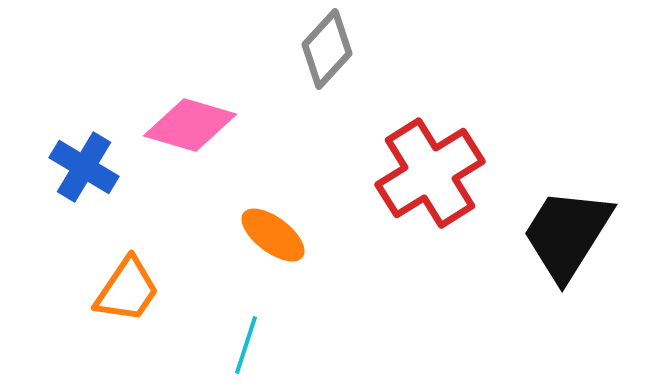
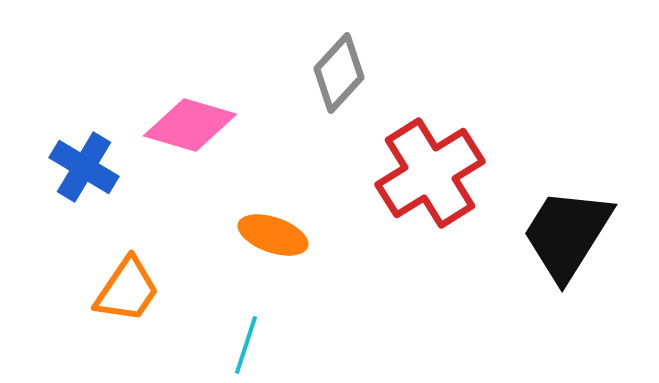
gray diamond: moved 12 px right, 24 px down
orange ellipse: rotated 18 degrees counterclockwise
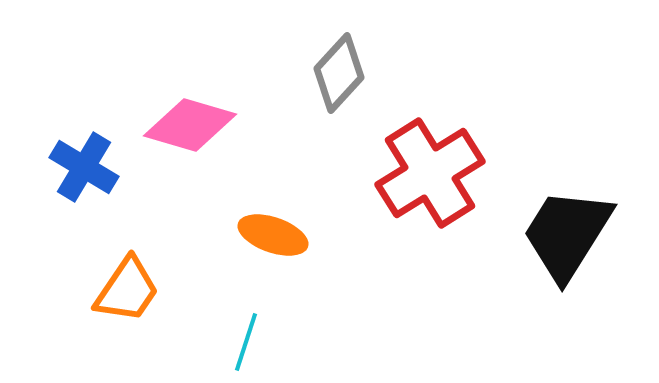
cyan line: moved 3 px up
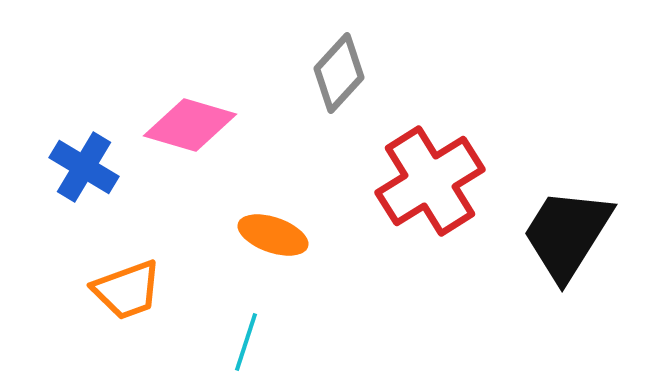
red cross: moved 8 px down
orange trapezoid: rotated 36 degrees clockwise
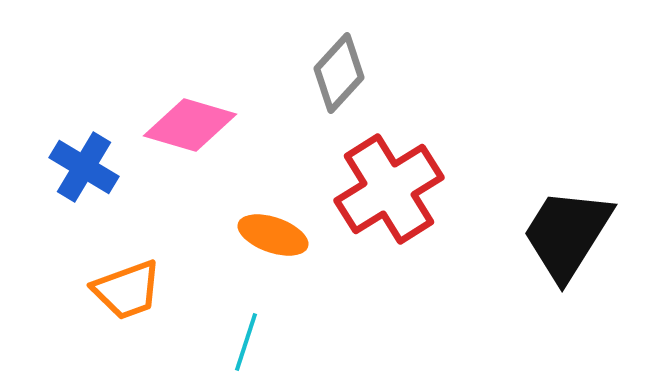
red cross: moved 41 px left, 8 px down
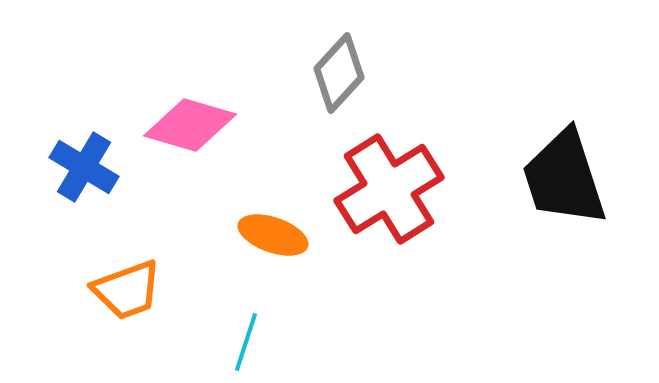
black trapezoid: moved 3 px left, 56 px up; rotated 50 degrees counterclockwise
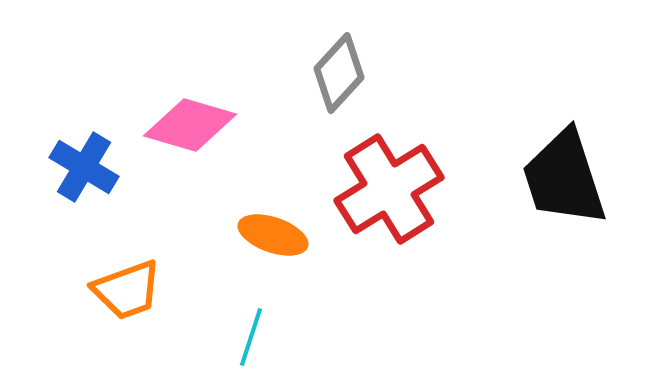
cyan line: moved 5 px right, 5 px up
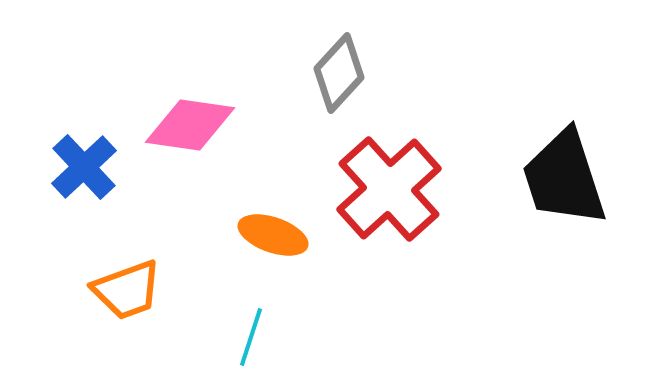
pink diamond: rotated 8 degrees counterclockwise
blue cross: rotated 16 degrees clockwise
red cross: rotated 10 degrees counterclockwise
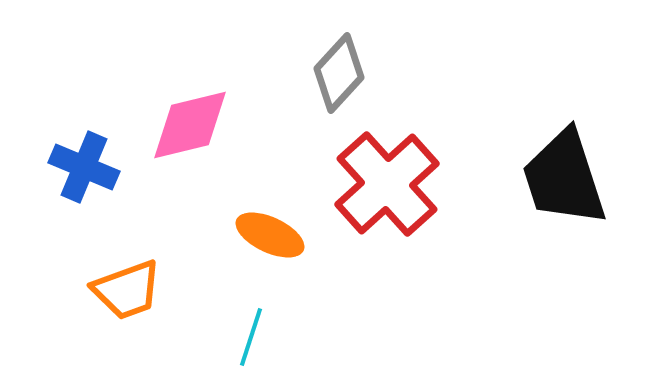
pink diamond: rotated 22 degrees counterclockwise
blue cross: rotated 24 degrees counterclockwise
red cross: moved 2 px left, 5 px up
orange ellipse: moved 3 px left; rotated 6 degrees clockwise
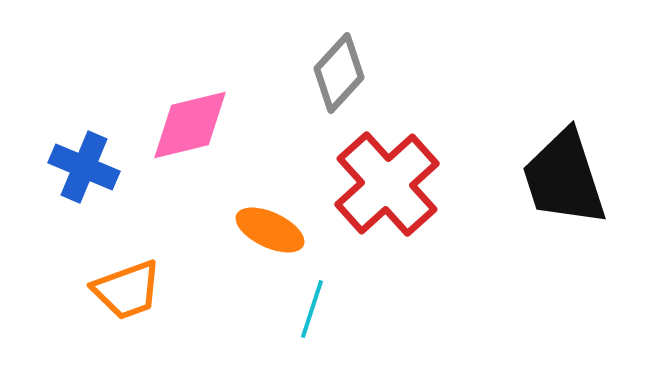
orange ellipse: moved 5 px up
cyan line: moved 61 px right, 28 px up
